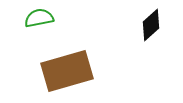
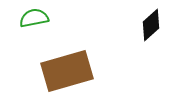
green semicircle: moved 5 px left
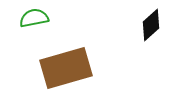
brown rectangle: moved 1 px left, 3 px up
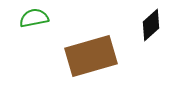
brown rectangle: moved 25 px right, 12 px up
